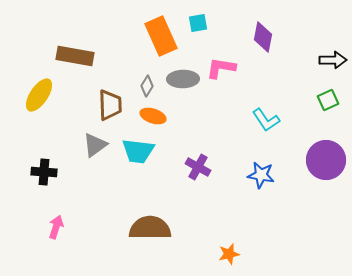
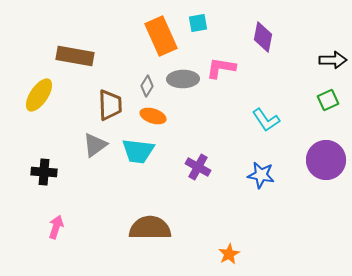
orange star: rotated 15 degrees counterclockwise
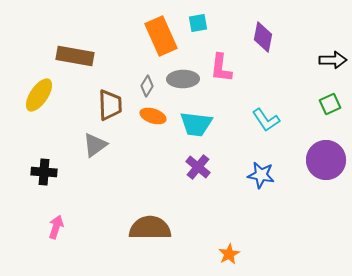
pink L-shape: rotated 92 degrees counterclockwise
green square: moved 2 px right, 4 px down
cyan trapezoid: moved 58 px right, 27 px up
purple cross: rotated 10 degrees clockwise
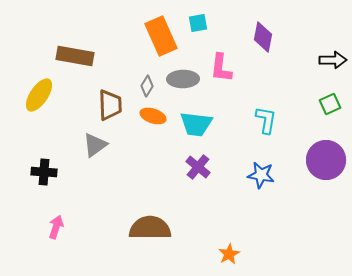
cyan L-shape: rotated 136 degrees counterclockwise
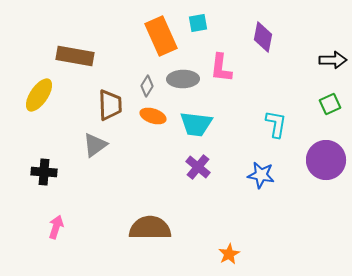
cyan L-shape: moved 10 px right, 4 px down
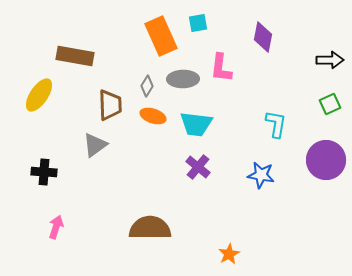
black arrow: moved 3 px left
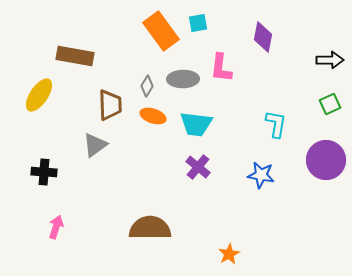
orange rectangle: moved 5 px up; rotated 12 degrees counterclockwise
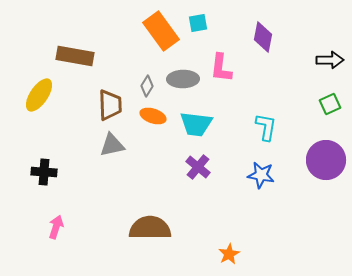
cyan L-shape: moved 10 px left, 3 px down
gray triangle: moved 17 px right; rotated 24 degrees clockwise
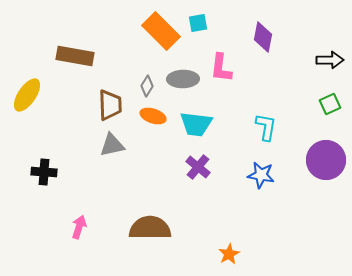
orange rectangle: rotated 9 degrees counterclockwise
yellow ellipse: moved 12 px left
pink arrow: moved 23 px right
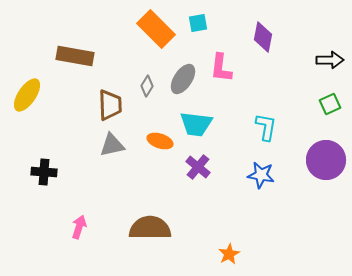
orange rectangle: moved 5 px left, 2 px up
gray ellipse: rotated 56 degrees counterclockwise
orange ellipse: moved 7 px right, 25 px down
